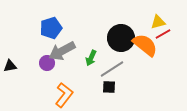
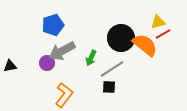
blue pentagon: moved 2 px right, 3 px up
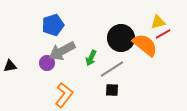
black square: moved 3 px right, 3 px down
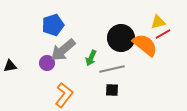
gray arrow: moved 1 px right, 1 px up; rotated 12 degrees counterclockwise
gray line: rotated 20 degrees clockwise
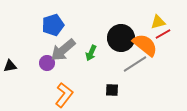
green arrow: moved 5 px up
gray line: moved 23 px right, 5 px up; rotated 20 degrees counterclockwise
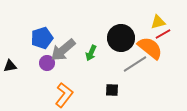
blue pentagon: moved 11 px left, 13 px down
orange semicircle: moved 5 px right, 3 px down
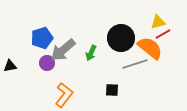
gray line: rotated 15 degrees clockwise
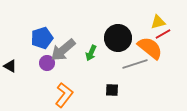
black circle: moved 3 px left
black triangle: rotated 40 degrees clockwise
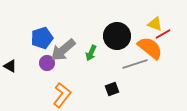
yellow triangle: moved 3 px left, 2 px down; rotated 35 degrees clockwise
black circle: moved 1 px left, 2 px up
black square: moved 1 px up; rotated 24 degrees counterclockwise
orange L-shape: moved 2 px left
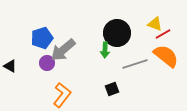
black circle: moved 3 px up
orange semicircle: moved 16 px right, 8 px down
green arrow: moved 14 px right, 3 px up; rotated 21 degrees counterclockwise
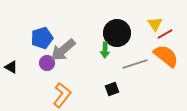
yellow triangle: rotated 35 degrees clockwise
red line: moved 2 px right
black triangle: moved 1 px right, 1 px down
